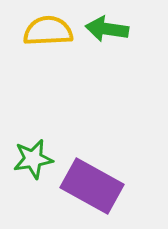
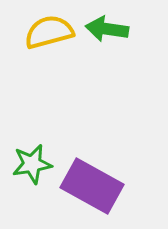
yellow semicircle: moved 1 px right, 1 px down; rotated 12 degrees counterclockwise
green star: moved 1 px left, 5 px down
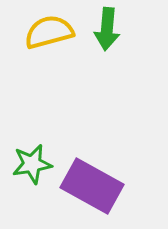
green arrow: rotated 93 degrees counterclockwise
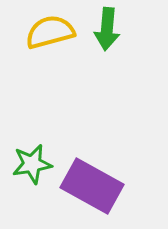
yellow semicircle: moved 1 px right
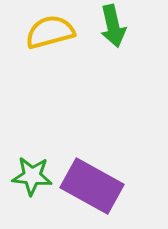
green arrow: moved 6 px right, 3 px up; rotated 18 degrees counterclockwise
green star: moved 12 px down; rotated 15 degrees clockwise
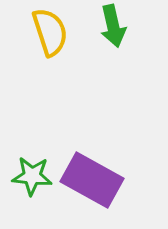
yellow semicircle: rotated 87 degrees clockwise
purple rectangle: moved 6 px up
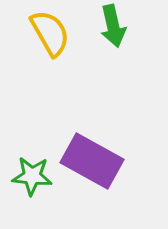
yellow semicircle: moved 1 px down; rotated 12 degrees counterclockwise
purple rectangle: moved 19 px up
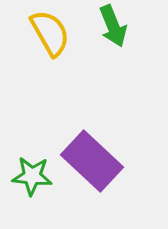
green arrow: rotated 9 degrees counterclockwise
purple rectangle: rotated 14 degrees clockwise
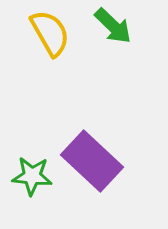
green arrow: rotated 24 degrees counterclockwise
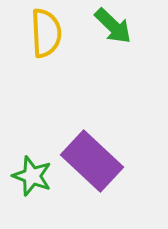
yellow semicircle: moved 4 px left; rotated 27 degrees clockwise
green star: rotated 15 degrees clockwise
